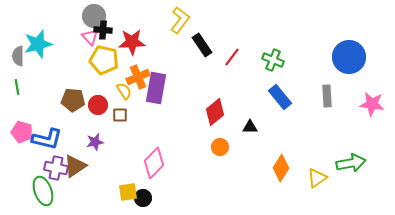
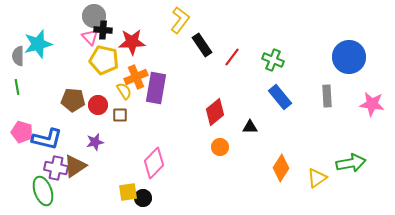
orange cross: moved 2 px left
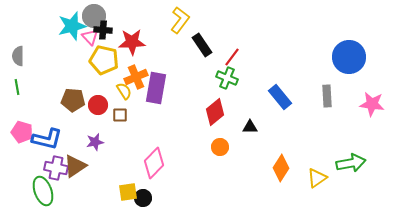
cyan star: moved 34 px right, 18 px up
green cross: moved 46 px left, 18 px down
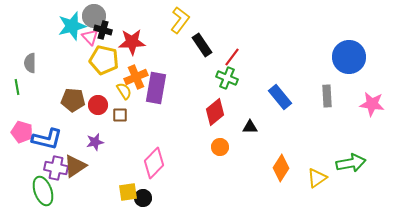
black cross: rotated 12 degrees clockwise
gray semicircle: moved 12 px right, 7 px down
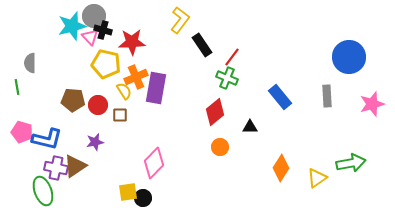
yellow pentagon: moved 2 px right, 4 px down
pink star: rotated 25 degrees counterclockwise
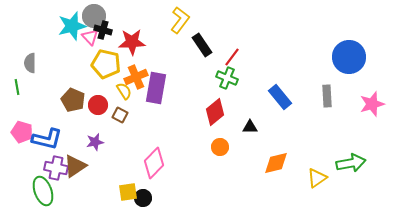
brown pentagon: rotated 20 degrees clockwise
brown square: rotated 28 degrees clockwise
orange diamond: moved 5 px left, 5 px up; rotated 44 degrees clockwise
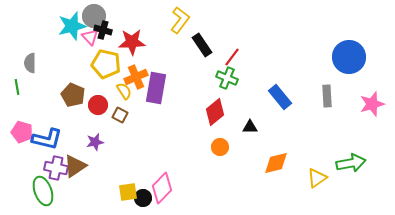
brown pentagon: moved 5 px up
pink diamond: moved 8 px right, 25 px down
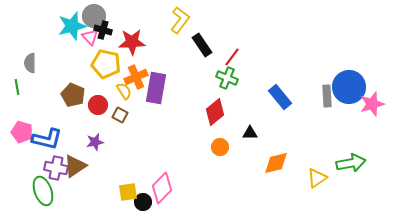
blue circle: moved 30 px down
black triangle: moved 6 px down
black circle: moved 4 px down
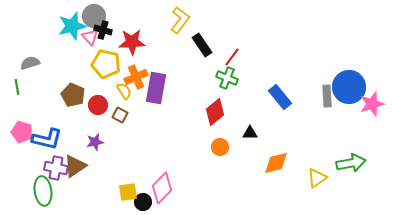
gray semicircle: rotated 72 degrees clockwise
green ellipse: rotated 12 degrees clockwise
